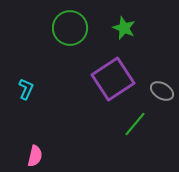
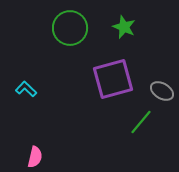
green star: moved 1 px up
purple square: rotated 18 degrees clockwise
cyan L-shape: rotated 70 degrees counterclockwise
green line: moved 6 px right, 2 px up
pink semicircle: moved 1 px down
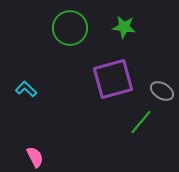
green star: rotated 15 degrees counterclockwise
pink semicircle: rotated 40 degrees counterclockwise
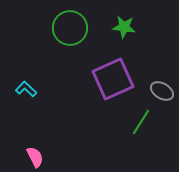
purple square: rotated 9 degrees counterclockwise
green line: rotated 8 degrees counterclockwise
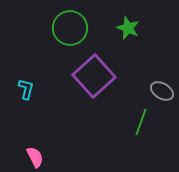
green star: moved 4 px right, 1 px down; rotated 15 degrees clockwise
purple square: moved 19 px left, 3 px up; rotated 18 degrees counterclockwise
cyan L-shape: rotated 60 degrees clockwise
green line: rotated 12 degrees counterclockwise
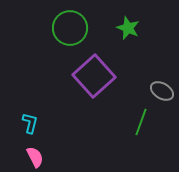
cyan L-shape: moved 4 px right, 34 px down
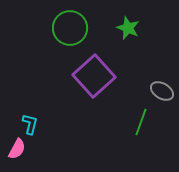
cyan L-shape: moved 1 px down
pink semicircle: moved 18 px left, 8 px up; rotated 55 degrees clockwise
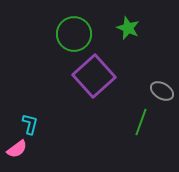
green circle: moved 4 px right, 6 px down
pink semicircle: rotated 25 degrees clockwise
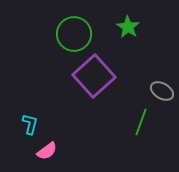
green star: moved 1 px up; rotated 10 degrees clockwise
pink semicircle: moved 30 px right, 2 px down
